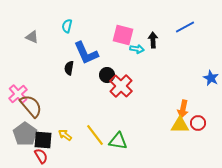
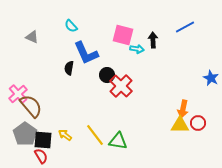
cyan semicircle: moved 4 px right; rotated 56 degrees counterclockwise
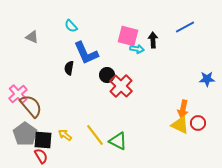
pink square: moved 5 px right, 1 px down
blue star: moved 4 px left, 1 px down; rotated 28 degrees counterclockwise
yellow triangle: rotated 24 degrees clockwise
green triangle: rotated 18 degrees clockwise
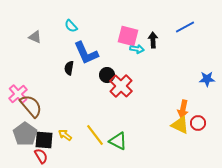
gray triangle: moved 3 px right
black square: moved 1 px right
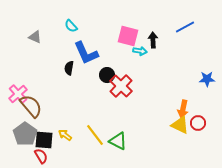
cyan arrow: moved 3 px right, 2 px down
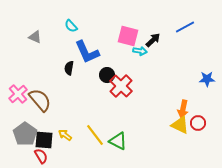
black arrow: rotated 49 degrees clockwise
blue L-shape: moved 1 px right, 1 px up
brown semicircle: moved 9 px right, 6 px up
